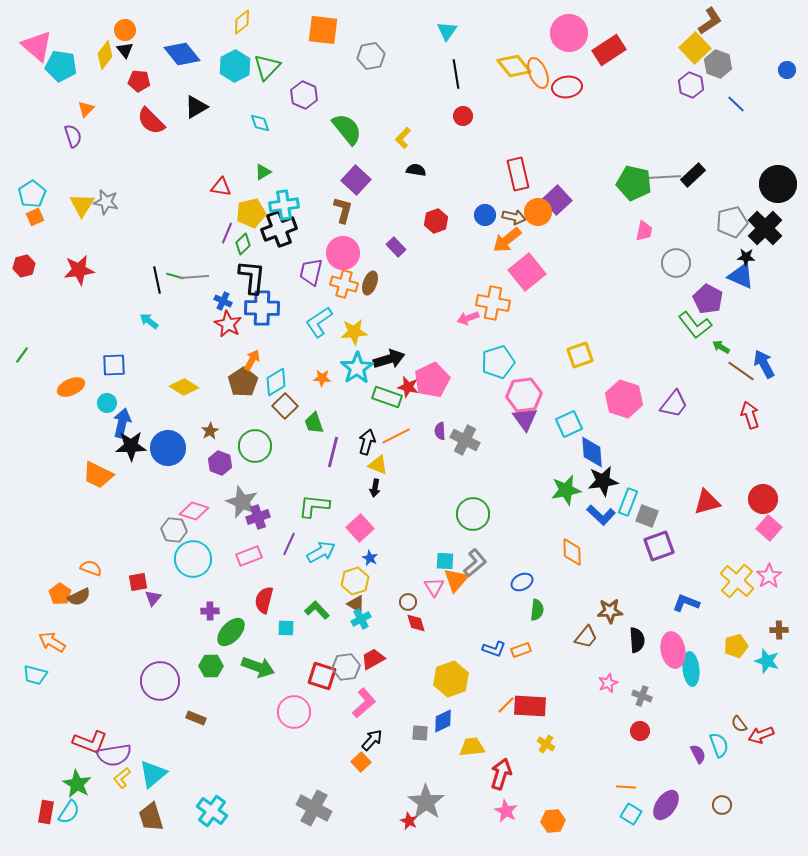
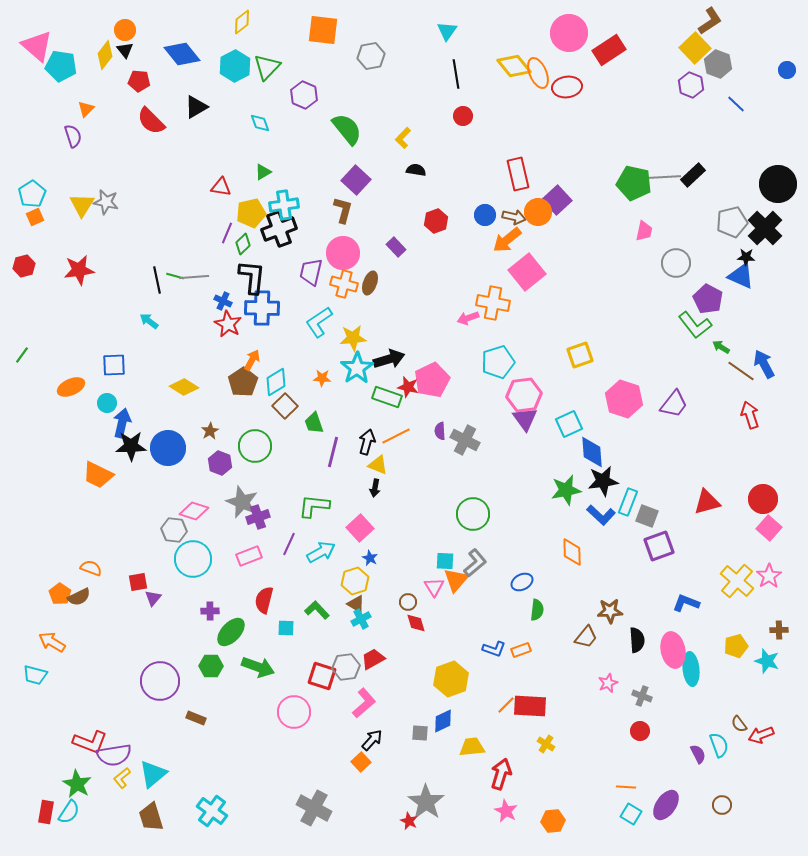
yellow star at (354, 332): moved 1 px left, 6 px down
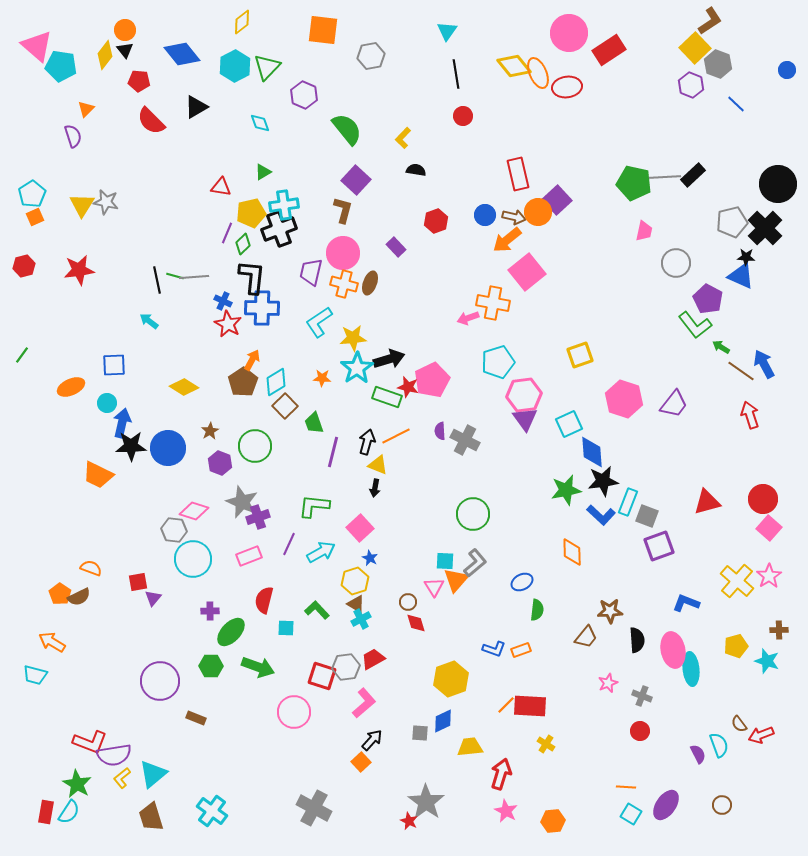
yellow trapezoid at (472, 747): moved 2 px left
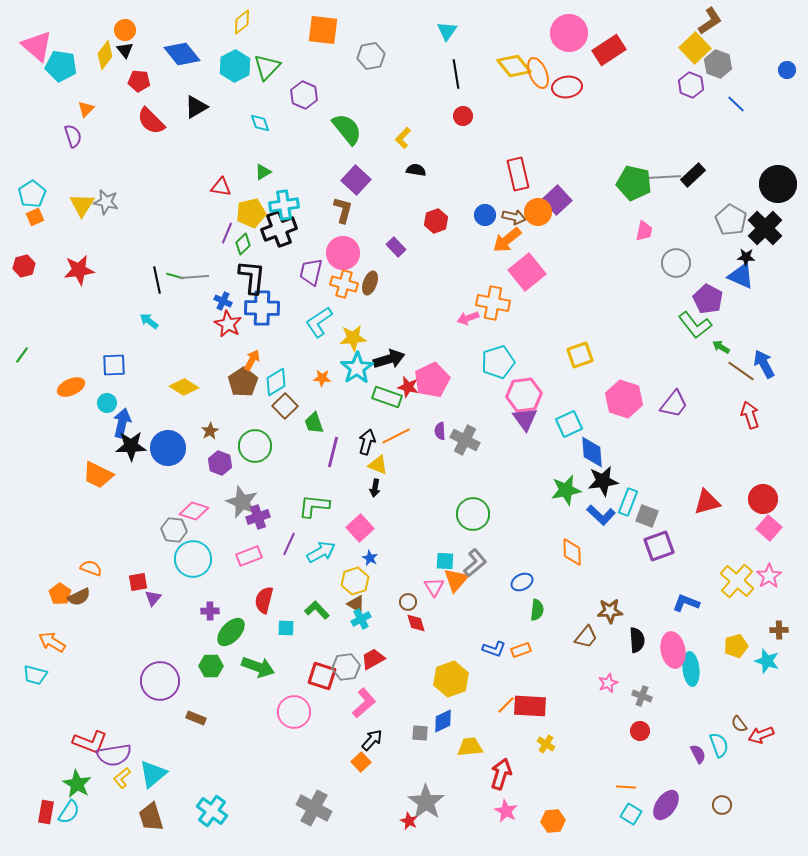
gray pentagon at (732, 222): moved 1 px left, 2 px up; rotated 28 degrees counterclockwise
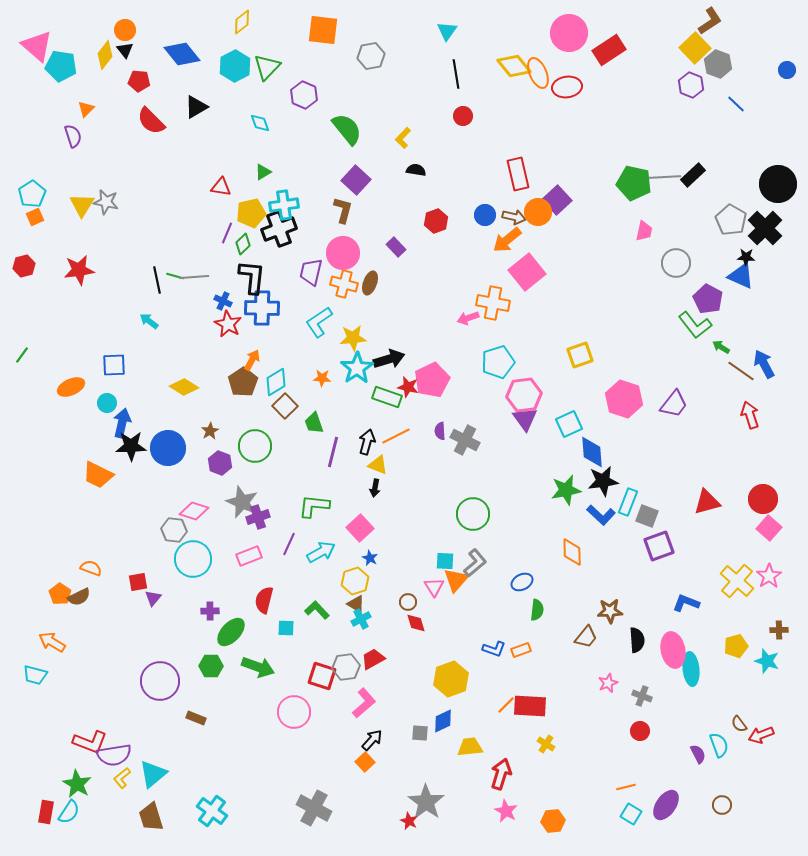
orange square at (361, 762): moved 4 px right
orange line at (626, 787): rotated 18 degrees counterclockwise
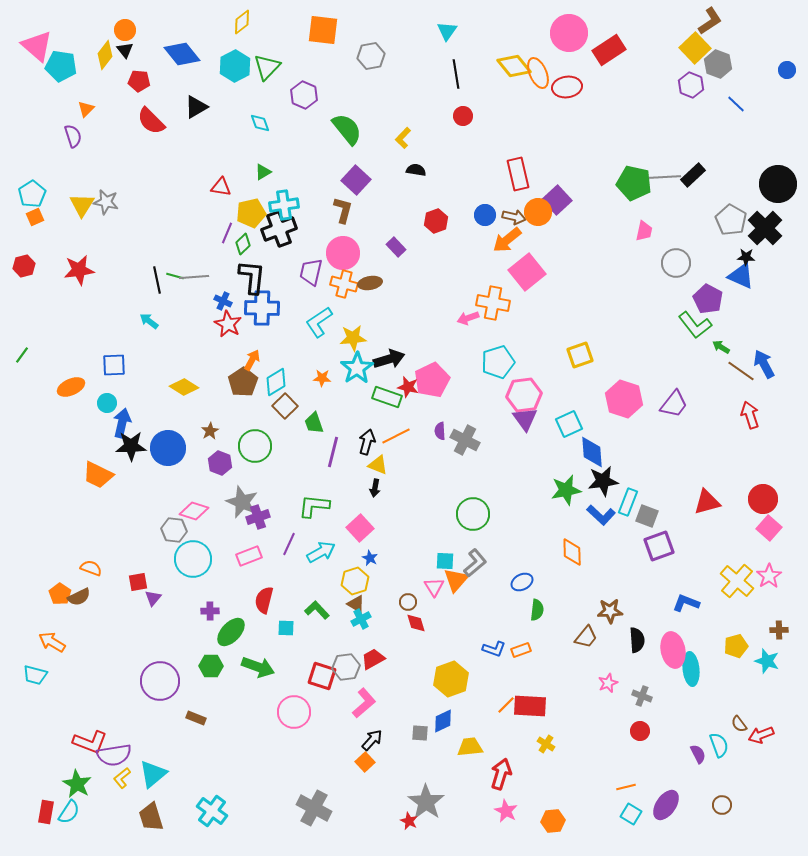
brown ellipse at (370, 283): rotated 60 degrees clockwise
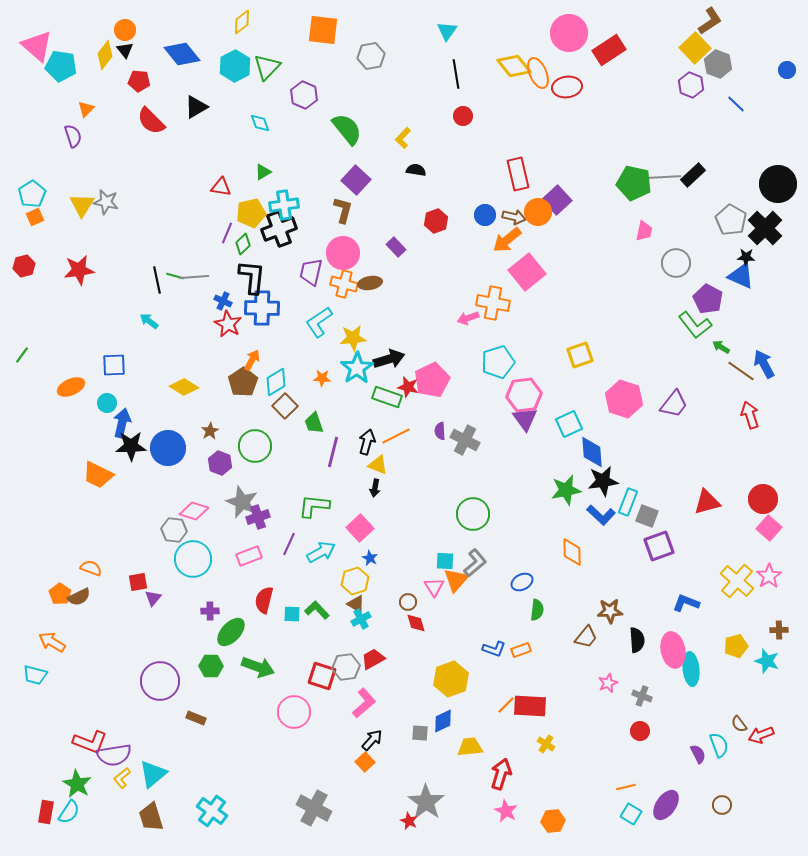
cyan square at (286, 628): moved 6 px right, 14 px up
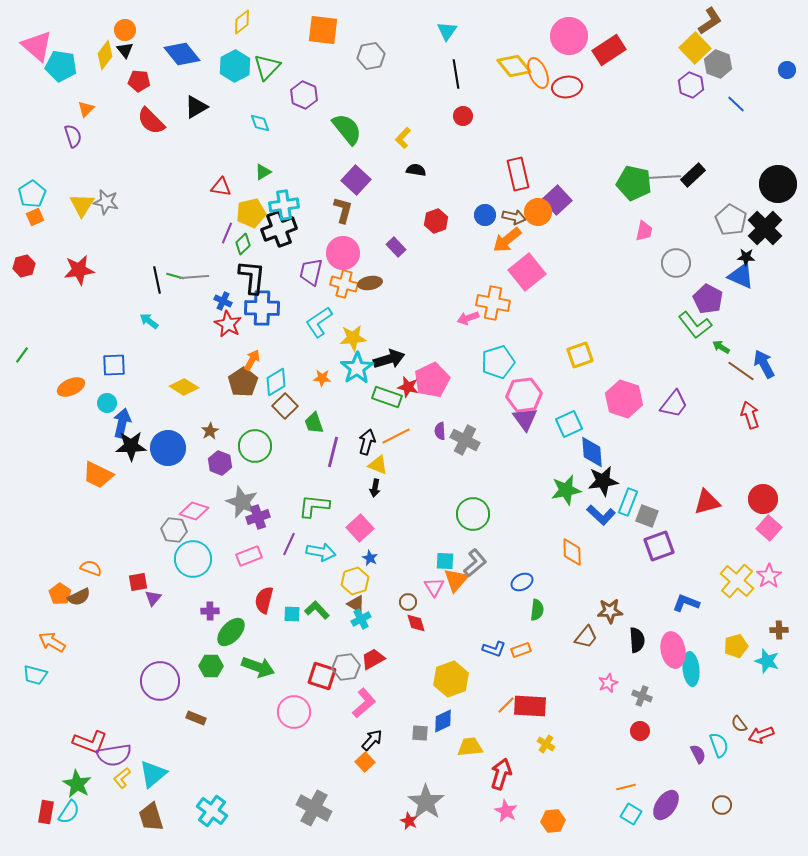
pink circle at (569, 33): moved 3 px down
cyan arrow at (321, 552): rotated 40 degrees clockwise
